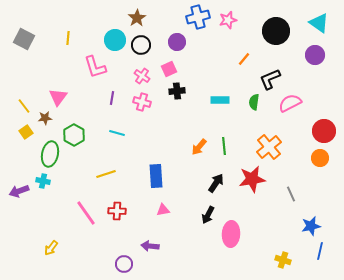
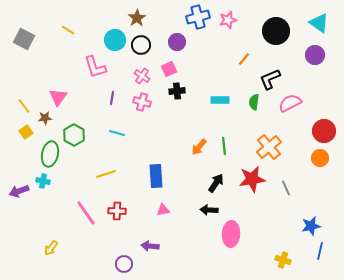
yellow line at (68, 38): moved 8 px up; rotated 64 degrees counterclockwise
gray line at (291, 194): moved 5 px left, 6 px up
black arrow at (208, 215): moved 1 px right, 5 px up; rotated 66 degrees clockwise
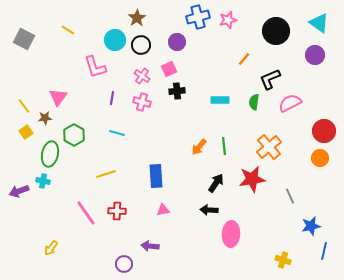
gray line at (286, 188): moved 4 px right, 8 px down
blue line at (320, 251): moved 4 px right
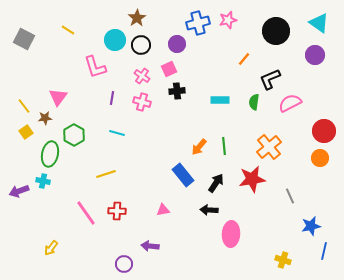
blue cross at (198, 17): moved 6 px down
purple circle at (177, 42): moved 2 px down
blue rectangle at (156, 176): moved 27 px right, 1 px up; rotated 35 degrees counterclockwise
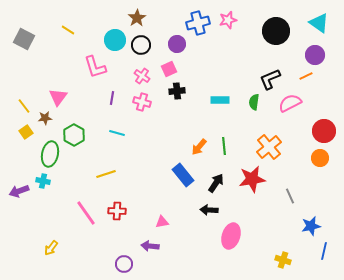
orange line at (244, 59): moved 62 px right, 17 px down; rotated 24 degrees clockwise
pink triangle at (163, 210): moved 1 px left, 12 px down
pink ellipse at (231, 234): moved 2 px down; rotated 15 degrees clockwise
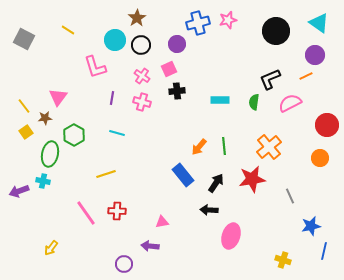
red circle at (324, 131): moved 3 px right, 6 px up
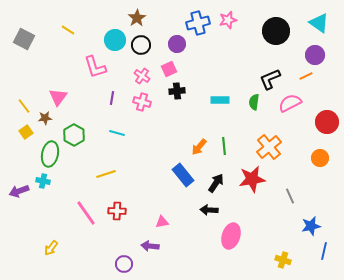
red circle at (327, 125): moved 3 px up
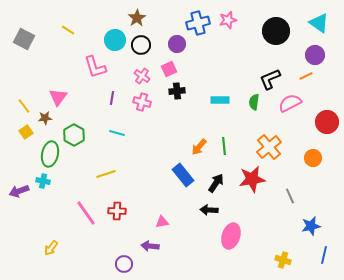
orange circle at (320, 158): moved 7 px left
blue line at (324, 251): moved 4 px down
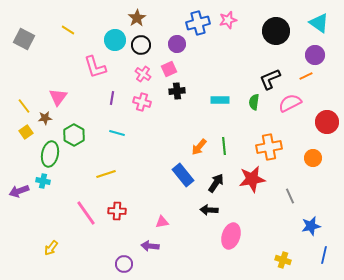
pink cross at (142, 76): moved 1 px right, 2 px up
orange cross at (269, 147): rotated 30 degrees clockwise
